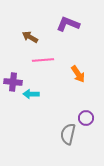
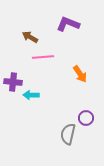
pink line: moved 3 px up
orange arrow: moved 2 px right
cyan arrow: moved 1 px down
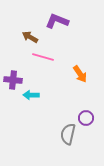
purple L-shape: moved 11 px left, 3 px up
pink line: rotated 20 degrees clockwise
purple cross: moved 2 px up
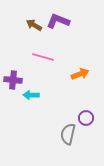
purple L-shape: moved 1 px right
brown arrow: moved 4 px right, 12 px up
orange arrow: rotated 78 degrees counterclockwise
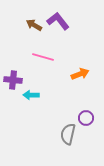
purple L-shape: rotated 30 degrees clockwise
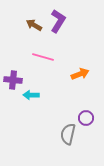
purple L-shape: rotated 70 degrees clockwise
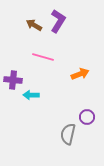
purple circle: moved 1 px right, 1 px up
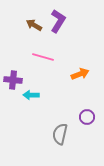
gray semicircle: moved 8 px left
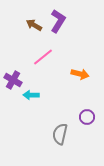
pink line: rotated 55 degrees counterclockwise
orange arrow: rotated 36 degrees clockwise
purple cross: rotated 24 degrees clockwise
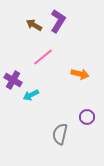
cyan arrow: rotated 28 degrees counterclockwise
